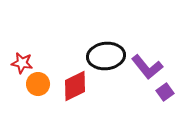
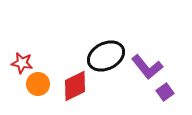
black ellipse: rotated 21 degrees counterclockwise
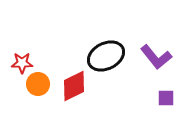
red star: rotated 10 degrees counterclockwise
purple L-shape: moved 9 px right, 10 px up
red diamond: moved 1 px left
purple square: moved 1 px right, 6 px down; rotated 36 degrees clockwise
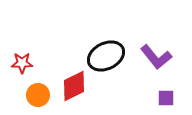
orange circle: moved 11 px down
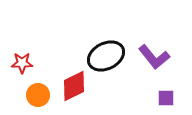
purple L-shape: moved 2 px left
